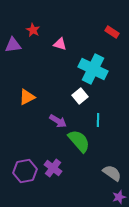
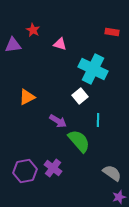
red rectangle: rotated 24 degrees counterclockwise
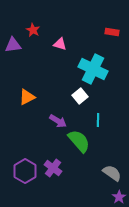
purple hexagon: rotated 20 degrees counterclockwise
purple star: rotated 16 degrees counterclockwise
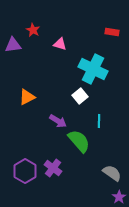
cyan line: moved 1 px right, 1 px down
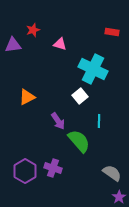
red star: rotated 24 degrees clockwise
purple arrow: rotated 24 degrees clockwise
purple cross: rotated 18 degrees counterclockwise
